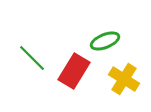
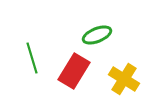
green ellipse: moved 8 px left, 6 px up
green line: rotated 28 degrees clockwise
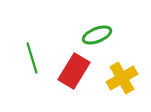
yellow cross: moved 2 px left, 1 px up; rotated 28 degrees clockwise
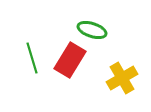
green ellipse: moved 5 px left, 5 px up; rotated 40 degrees clockwise
red rectangle: moved 4 px left, 11 px up
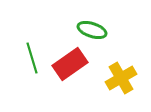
red rectangle: moved 4 px down; rotated 24 degrees clockwise
yellow cross: moved 1 px left
